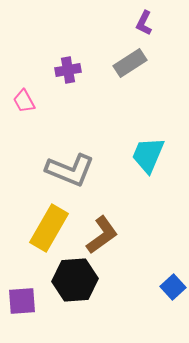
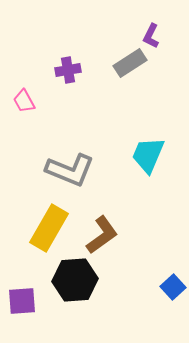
purple L-shape: moved 7 px right, 13 px down
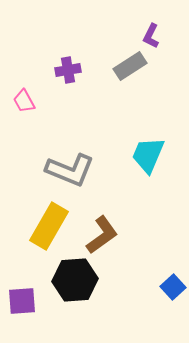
gray rectangle: moved 3 px down
yellow rectangle: moved 2 px up
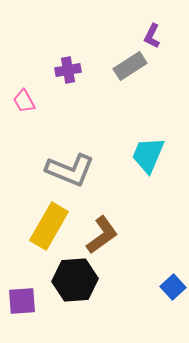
purple L-shape: moved 1 px right
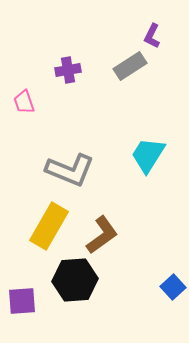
pink trapezoid: moved 1 px down; rotated 10 degrees clockwise
cyan trapezoid: rotated 9 degrees clockwise
